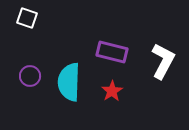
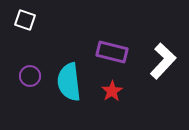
white square: moved 2 px left, 2 px down
white L-shape: rotated 15 degrees clockwise
cyan semicircle: rotated 9 degrees counterclockwise
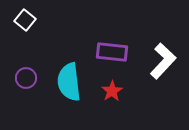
white square: rotated 20 degrees clockwise
purple rectangle: rotated 8 degrees counterclockwise
purple circle: moved 4 px left, 2 px down
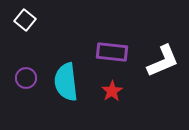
white L-shape: rotated 24 degrees clockwise
cyan semicircle: moved 3 px left
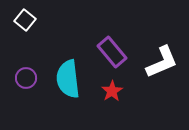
purple rectangle: rotated 44 degrees clockwise
white L-shape: moved 1 px left, 1 px down
cyan semicircle: moved 2 px right, 3 px up
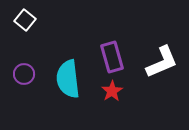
purple rectangle: moved 5 px down; rotated 24 degrees clockwise
purple circle: moved 2 px left, 4 px up
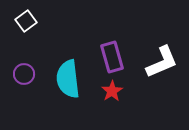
white square: moved 1 px right, 1 px down; rotated 15 degrees clockwise
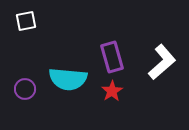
white square: rotated 25 degrees clockwise
white L-shape: rotated 18 degrees counterclockwise
purple circle: moved 1 px right, 15 px down
cyan semicircle: rotated 78 degrees counterclockwise
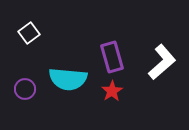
white square: moved 3 px right, 12 px down; rotated 25 degrees counterclockwise
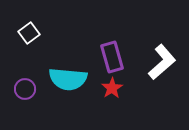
red star: moved 3 px up
